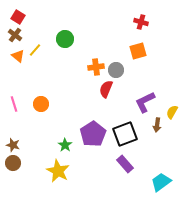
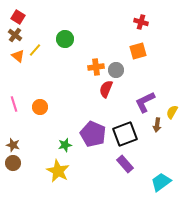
orange circle: moved 1 px left, 3 px down
purple pentagon: rotated 15 degrees counterclockwise
green star: rotated 24 degrees clockwise
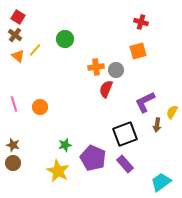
purple pentagon: moved 24 px down
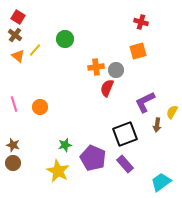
red semicircle: moved 1 px right, 1 px up
